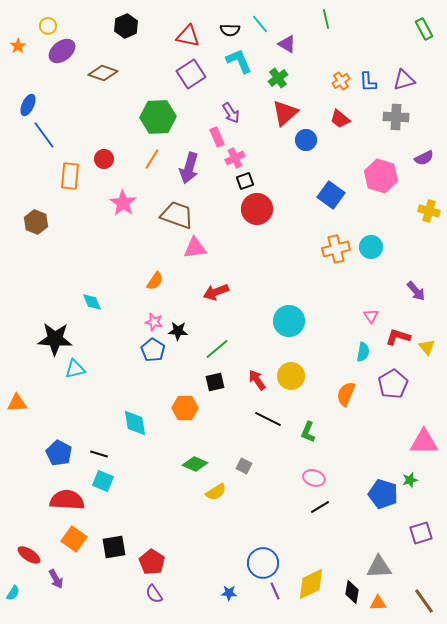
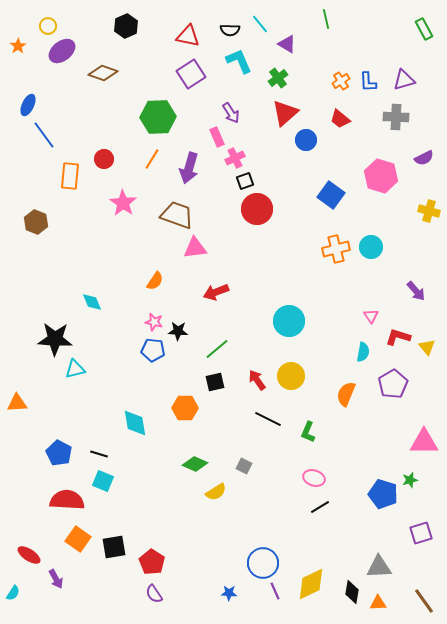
blue pentagon at (153, 350): rotated 25 degrees counterclockwise
orange square at (74, 539): moved 4 px right
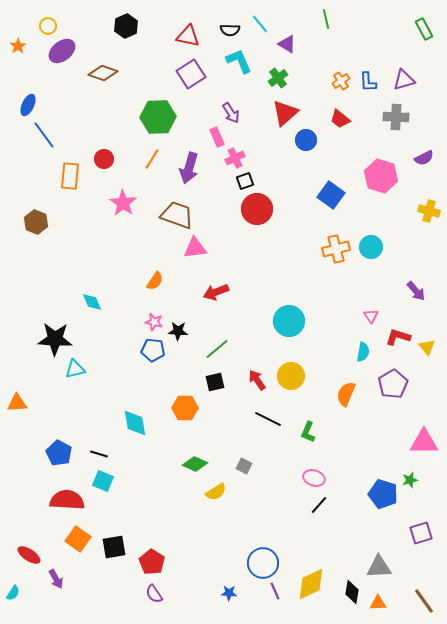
black line at (320, 507): moved 1 px left, 2 px up; rotated 18 degrees counterclockwise
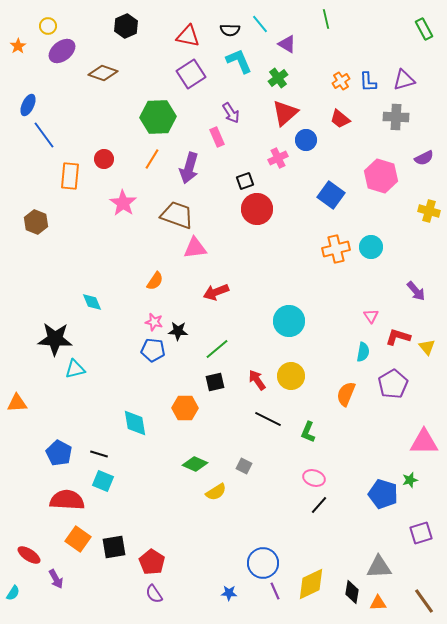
pink cross at (235, 158): moved 43 px right
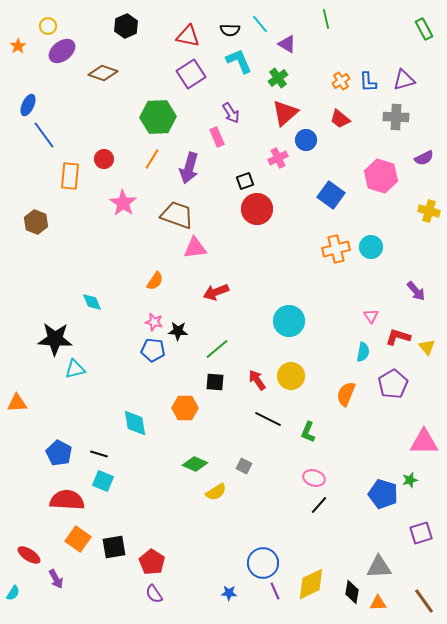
black square at (215, 382): rotated 18 degrees clockwise
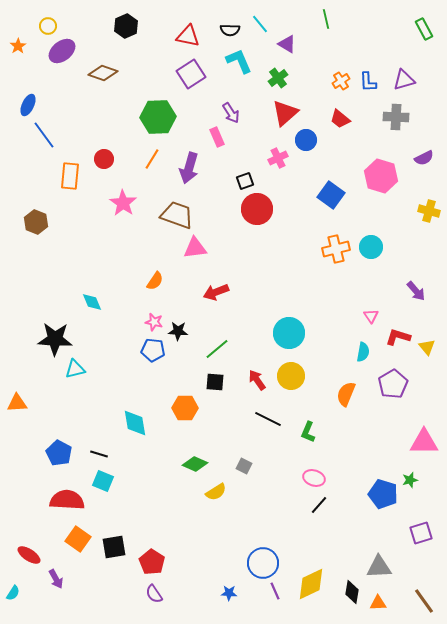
cyan circle at (289, 321): moved 12 px down
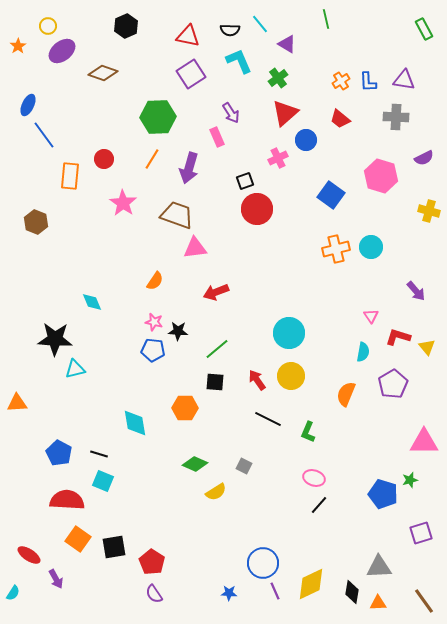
purple triangle at (404, 80): rotated 25 degrees clockwise
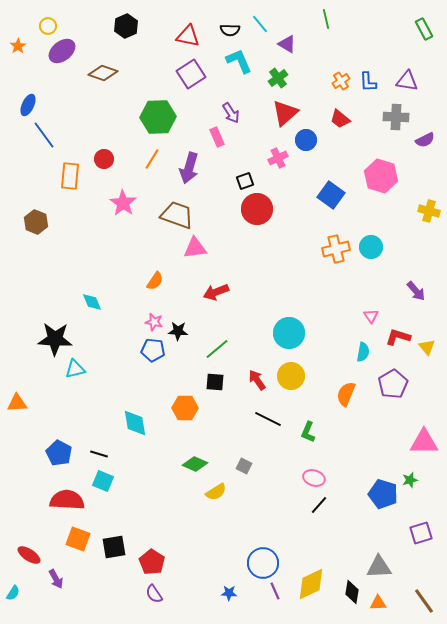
purple triangle at (404, 80): moved 3 px right, 1 px down
purple semicircle at (424, 158): moved 1 px right, 18 px up
orange square at (78, 539): rotated 15 degrees counterclockwise
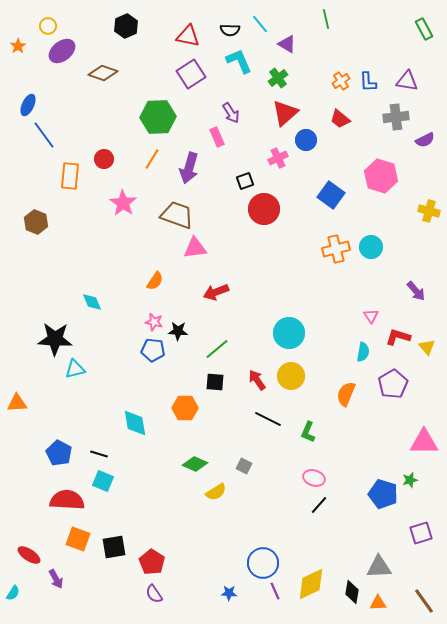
gray cross at (396, 117): rotated 10 degrees counterclockwise
red circle at (257, 209): moved 7 px right
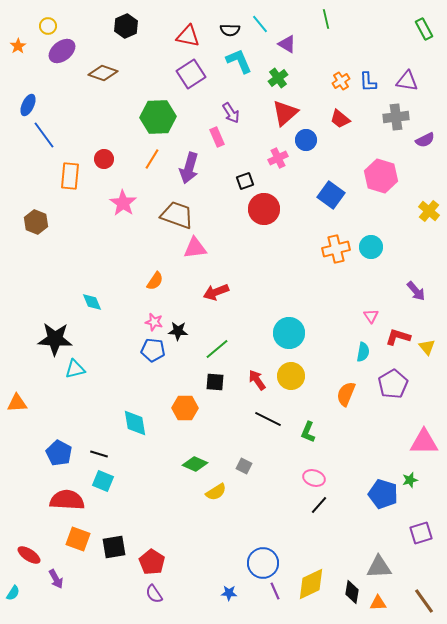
yellow cross at (429, 211): rotated 25 degrees clockwise
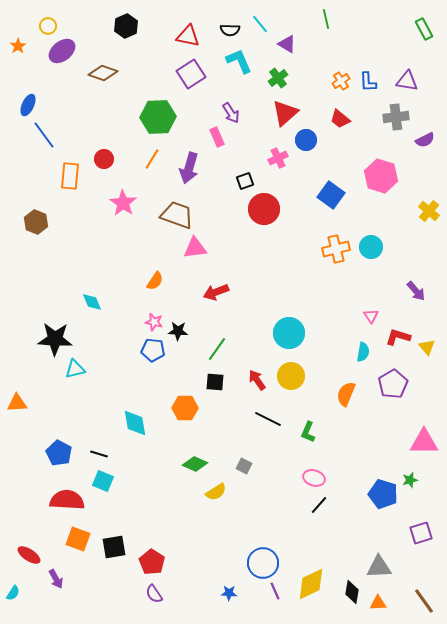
green line at (217, 349): rotated 15 degrees counterclockwise
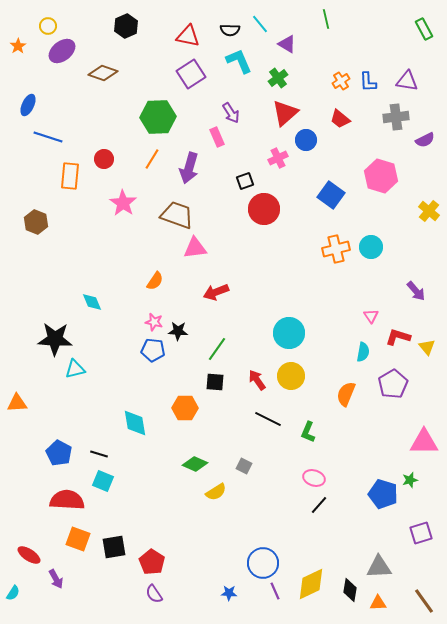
blue line at (44, 135): moved 4 px right, 2 px down; rotated 36 degrees counterclockwise
black diamond at (352, 592): moved 2 px left, 2 px up
